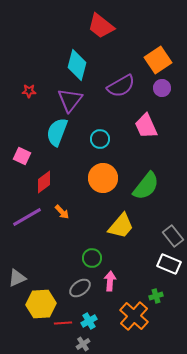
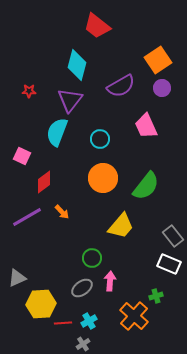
red trapezoid: moved 4 px left
gray ellipse: moved 2 px right
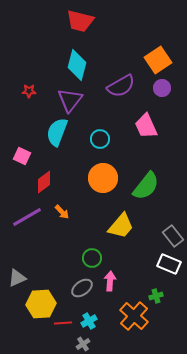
red trapezoid: moved 17 px left, 5 px up; rotated 24 degrees counterclockwise
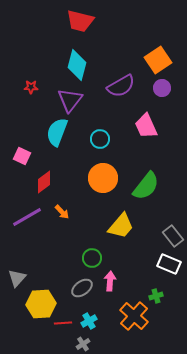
red star: moved 2 px right, 4 px up
gray triangle: rotated 24 degrees counterclockwise
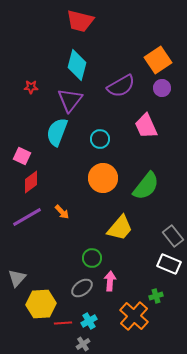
red diamond: moved 13 px left
yellow trapezoid: moved 1 px left, 2 px down
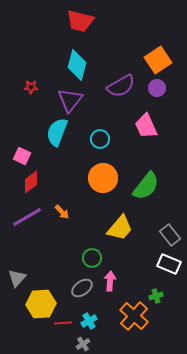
purple circle: moved 5 px left
gray rectangle: moved 3 px left, 1 px up
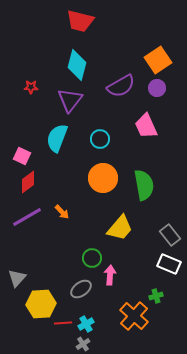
cyan semicircle: moved 6 px down
red diamond: moved 3 px left
green semicircle: moved 2 px left, 1 px up; rotated 48 degrees counterclockwise
pink arrow: moved 6 px up
gray ellipse: moved 1 px left, 1 px down
cyan cross: moved 3 px left, 3 px down
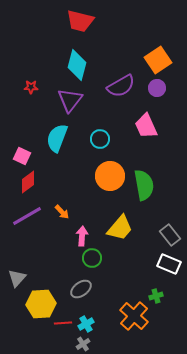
orange circle: moved 7 px right, 2 px up
purple line: moved 1 px up
pink arrow: moved 28 px left, 39 px up
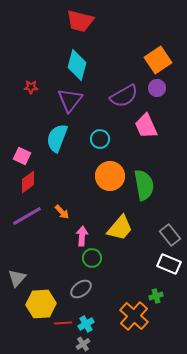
purple semicircle: moved 3 px right, 10 px down
